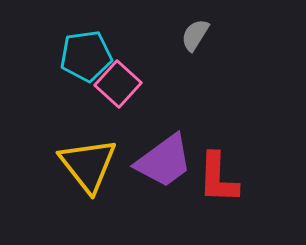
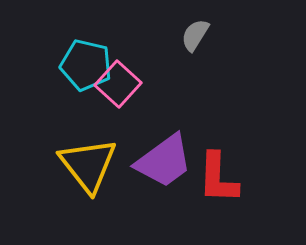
cyan pentagon: moved 9 px down; rotated 21 degrees clockwise
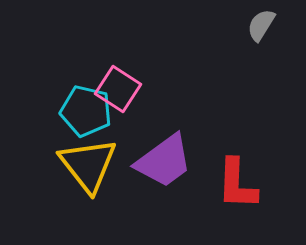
gray semicircle: moved 66 px right, 10 px up
cyan pentagon: moved 46 px down
pink square: moved 5 px down; rotated 9 degrees counterclockwise
red L-shape: moved 19 px right, 6 px down
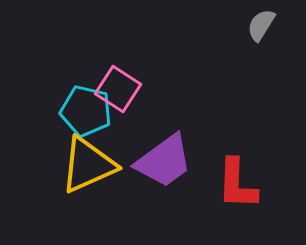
yellow triangle: rotated 44 degrees clockwise
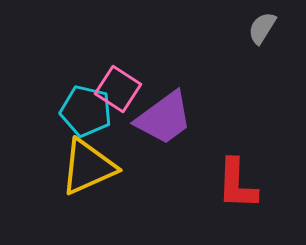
gray semicircle: moved 1 px right, 3 px down
purple trapezoid: moved 43 px up
yellow triangle: moved 2 px down
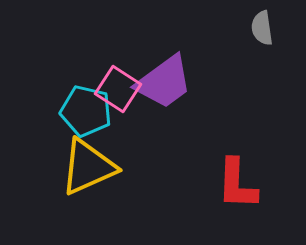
gray semicircle: rotated 40 degrees counterclockwise
purple trapezoid: moved 36 px up
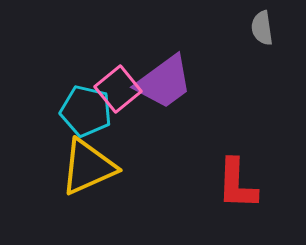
pink square: rotated 18 degrees clockwise
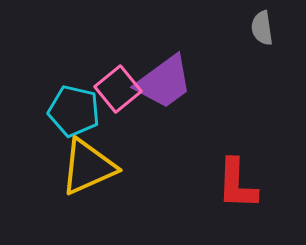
cyan pentagon: moved 12 px left
